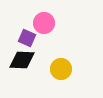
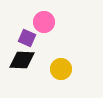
pink circle: moved 1 px up
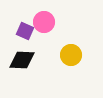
purple square: moved 2 px left, 7 px up
yellow circle: moved 10 px right, 14 px up
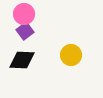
pink circle: moved 20 px left, 8 px up
purple square: rotated 30 degrees clockwise
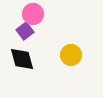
pink circle: moved 9 px right
black diamond: moved 1 px up; rotated 72 degrees clockwise
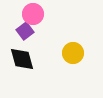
yellow circle: moved 2 px right, 2 px up
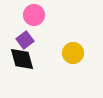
pink circle: moved 1 px right, 1 px down
purple square: moved 9 px down
